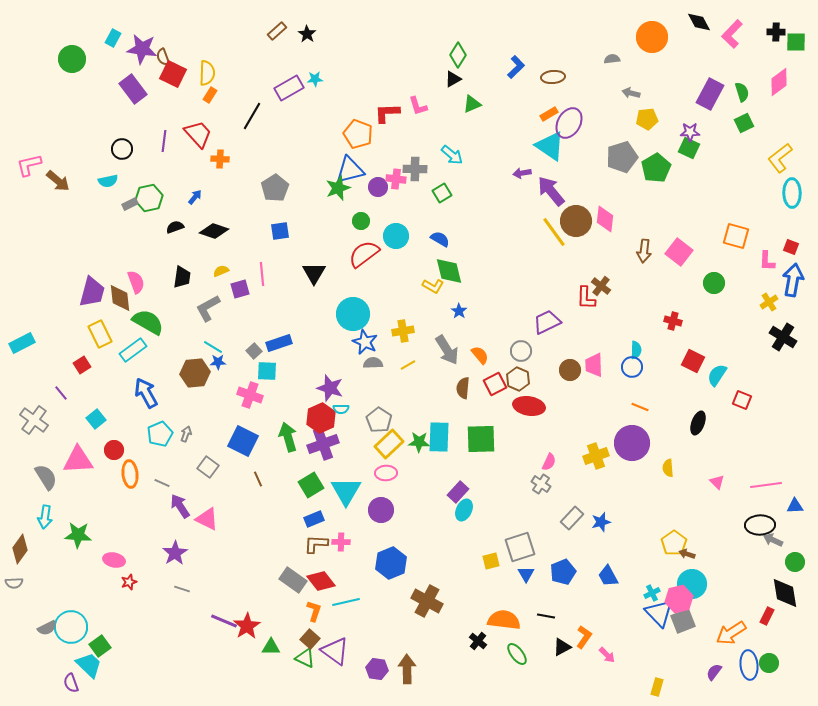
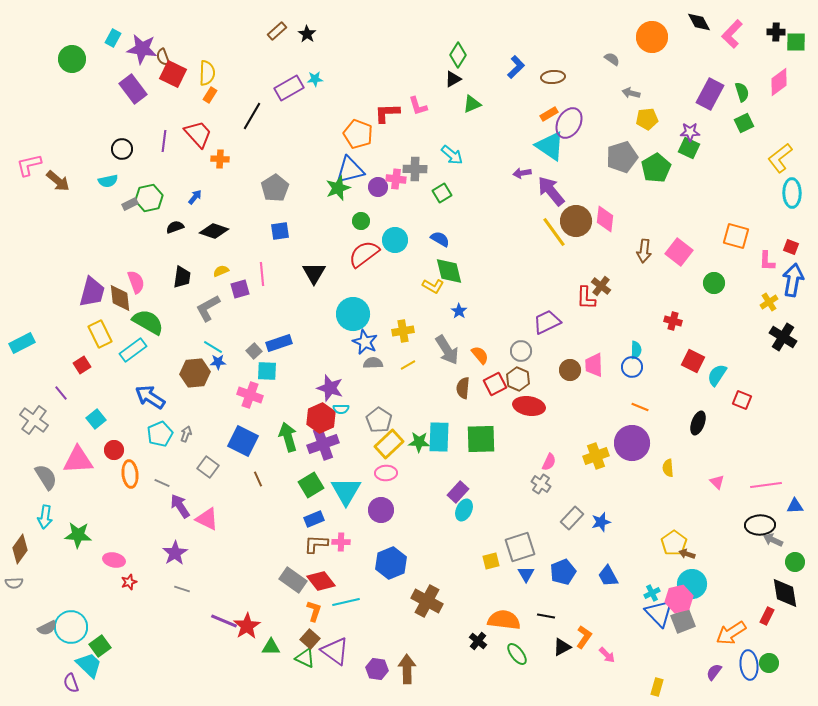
gray semicircle at (612, 59): rotated 42 degrees clockwise
cyan circle at (396, 236): moved 1 px left, 4 px down
blue arrow at (146, 393): moved 4 px right, 4 px down; rotated 28 degrees counterclockwise
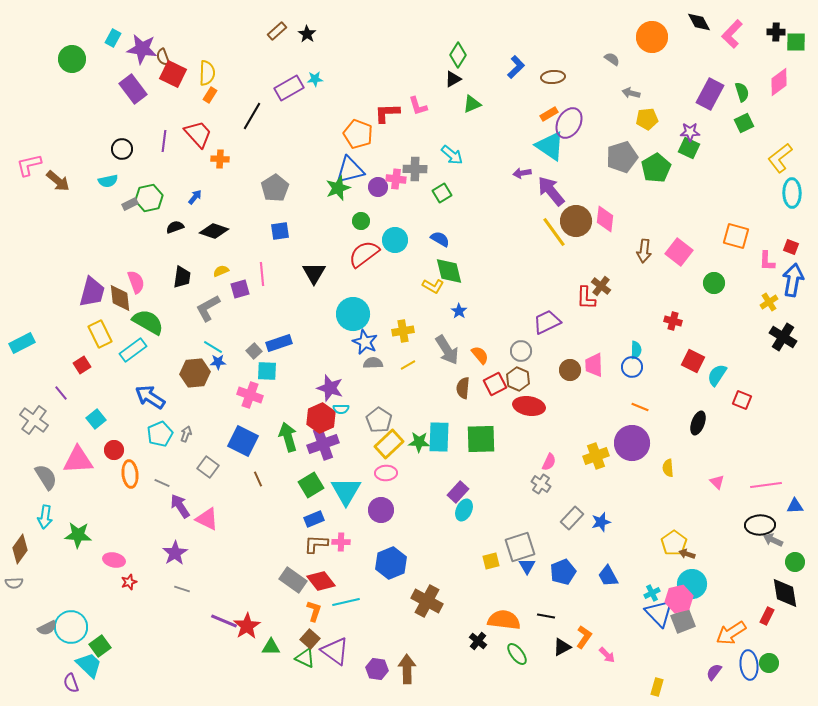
blue triangle at (526, 574): moved 1 px right, 8 px up
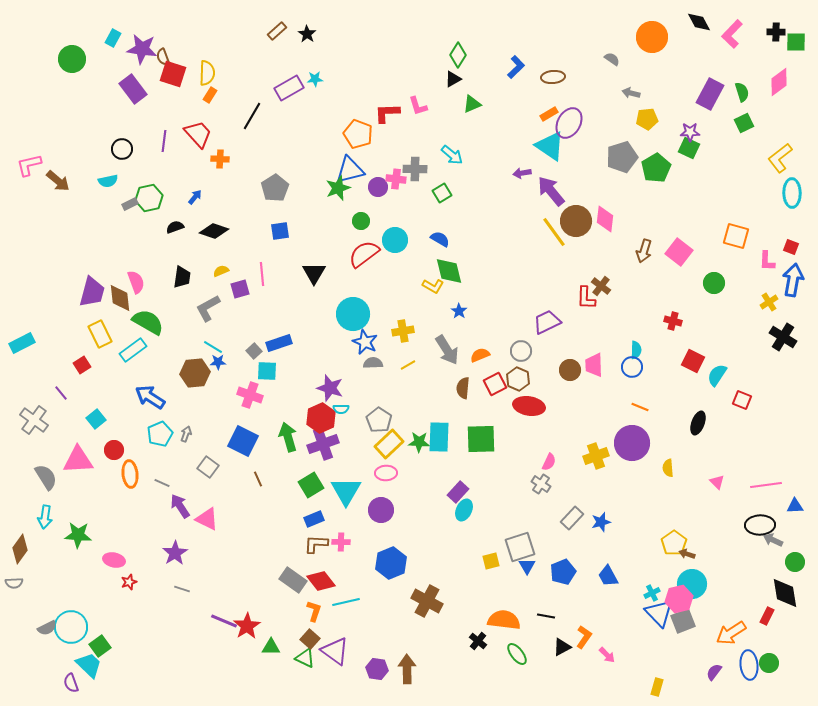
red square at (173, 74): rotated 8 degrees counterclockwise
brown arrow at (644, 251): rotated 10 degrees clockwise
orange semicircle at (480, 355): rotated 72 degrees counterclockwise
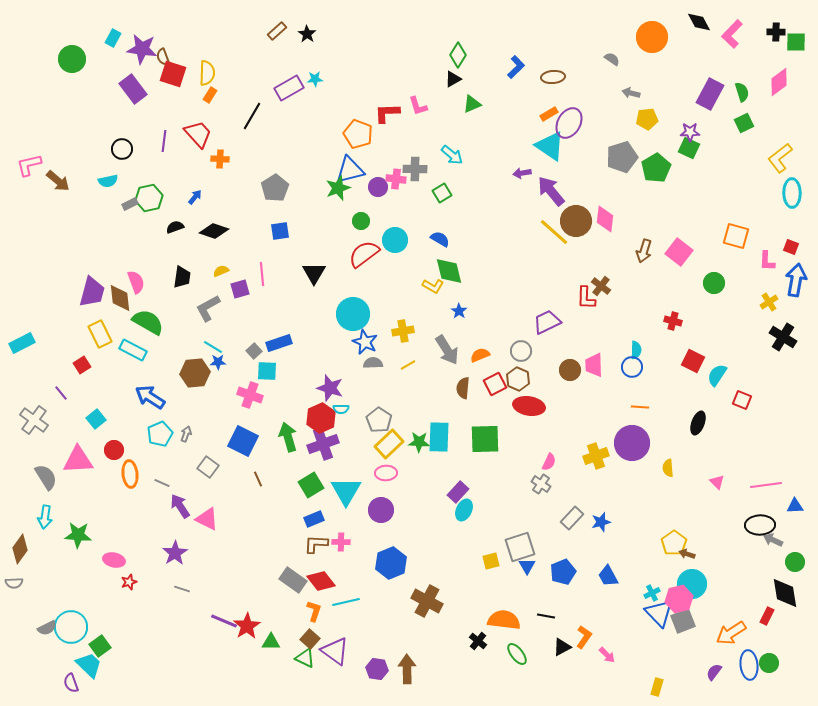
yellow line at (554, 232): rotated 12 degrees counterclockwise
blue arrow at (793, 280): moved 3 px right
cyan rectangle at (133, 350): rotated 64 degrees clockwise
orange line at (640, 407): rotated 18 degrees counterclockwise
green square at (481, 439): moved 4 px right
green triangle at (271, 647): moved 5 px up
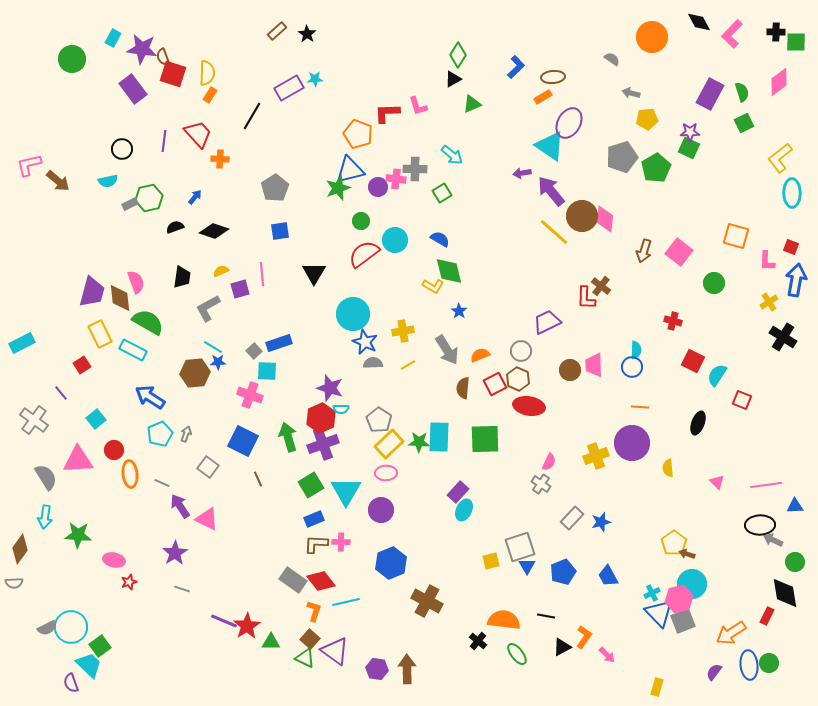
orange rectangle at (549, 114): moved 6 px left, 17 px up
brown circle at (576, 221): moved 6 px right, 5 px up
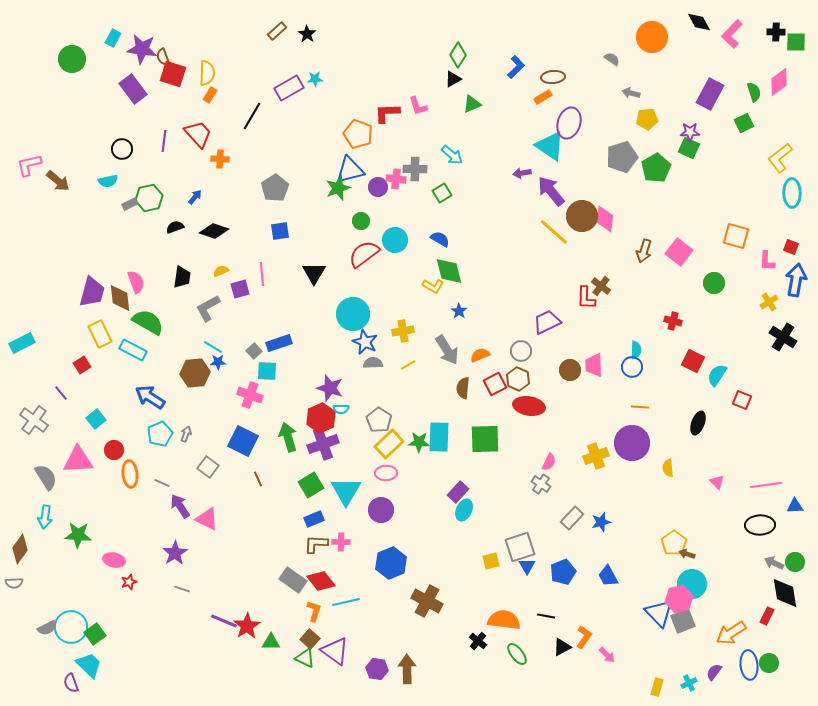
green semicircle at (742, 92): moved 12 px right
purple ellipse at (569, 123): rotated 12 degrees counterclockwise
gray arrow at (773, 540): moved 1 px right, 23 px down
cyan cross at (652, 593): moved 37 px right, 90 px down
green square at (100, 646): moved 5 px left, 12 px up
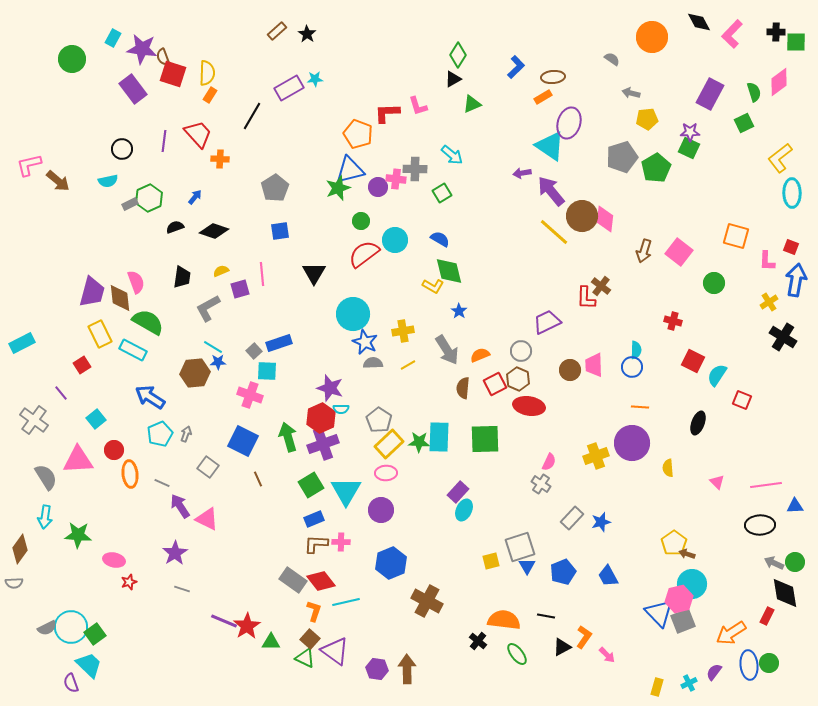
green hexagon at (149, 198): rotated 12 degrees counterclockwise
